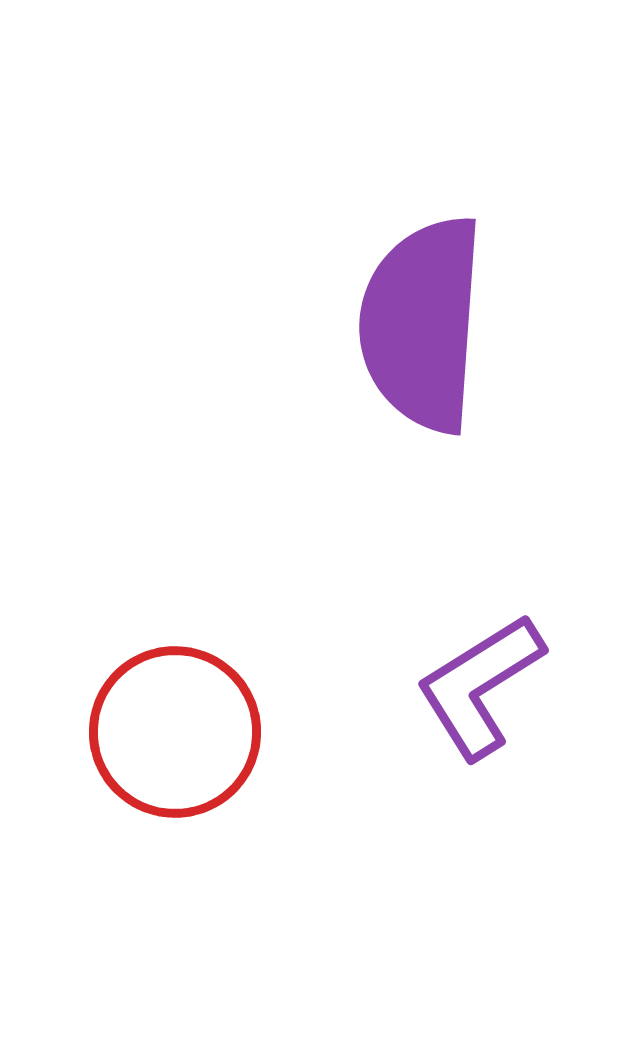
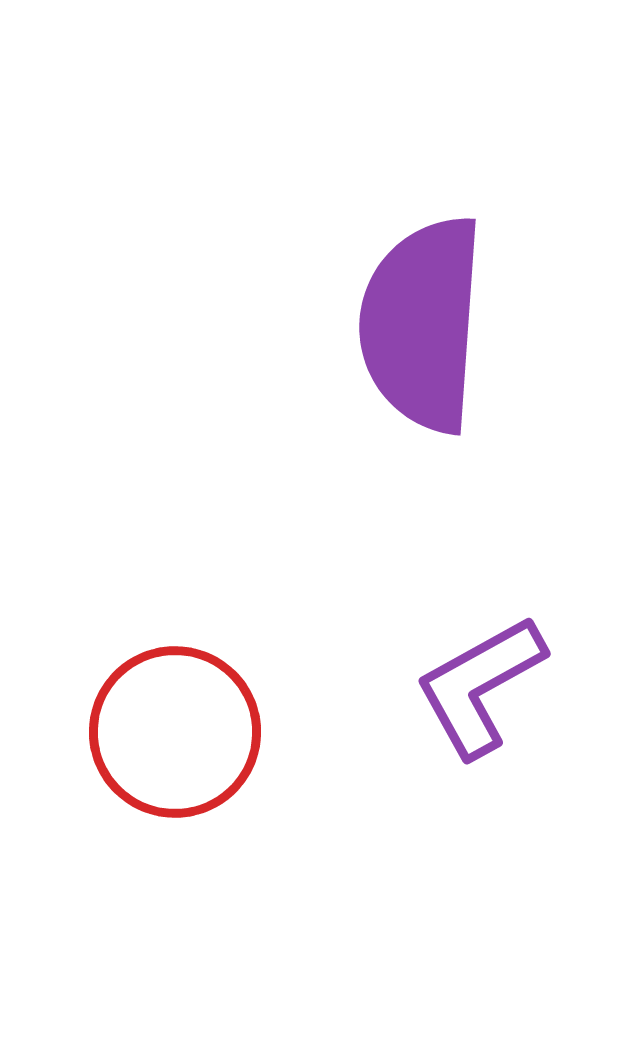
purple L-shape: rotated 3 degrees clockwise
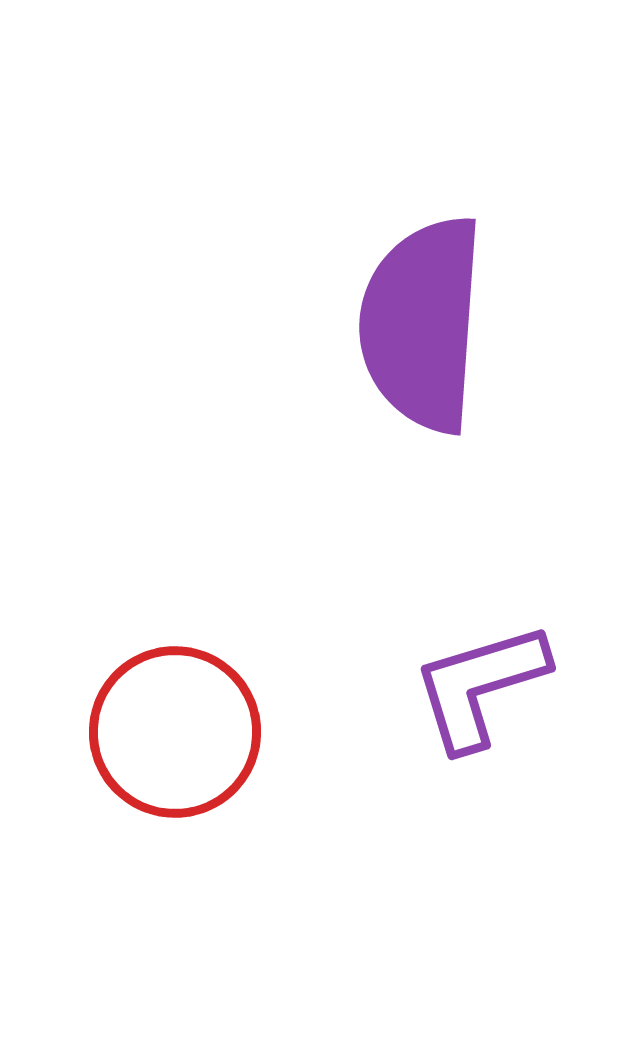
purple L-shape: rotated 12 degrees clockwise
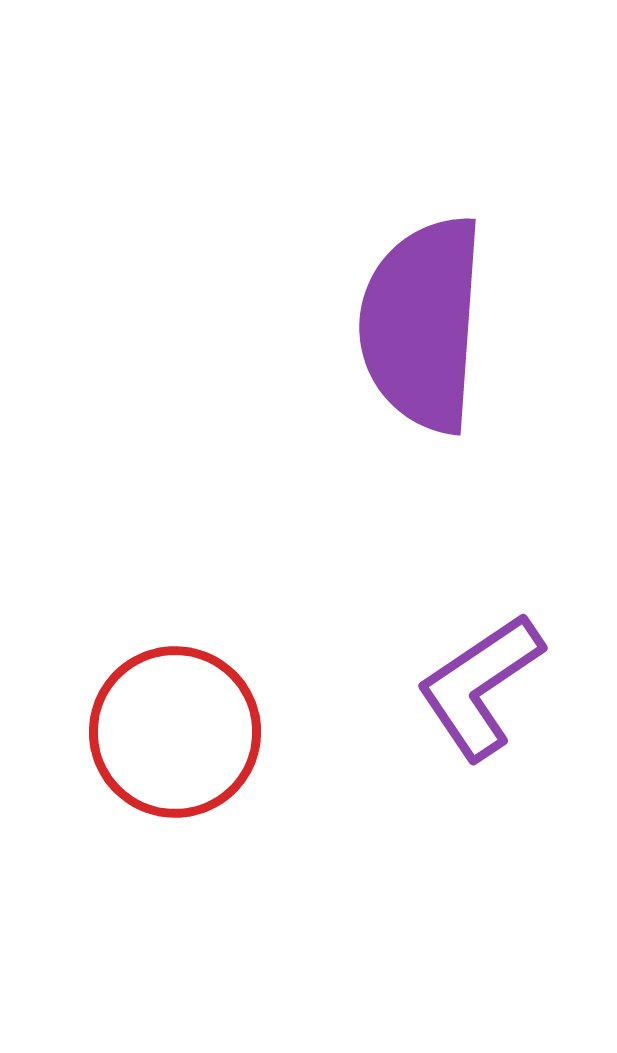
purple L-shape: rotated 17 degrees counterclockwise
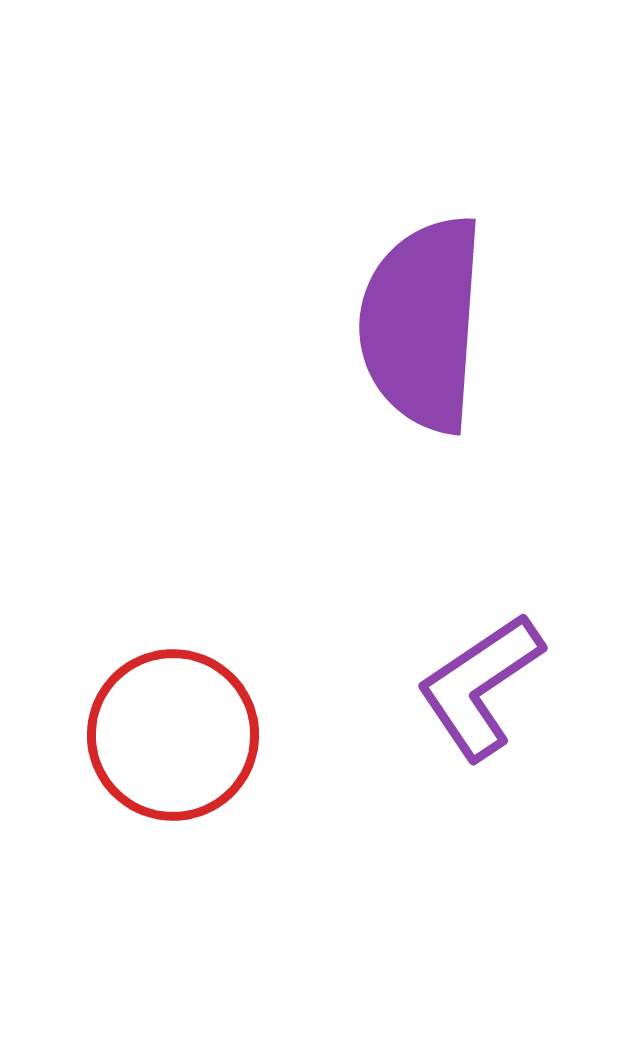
red circle: moved 2 px left, 3 px down
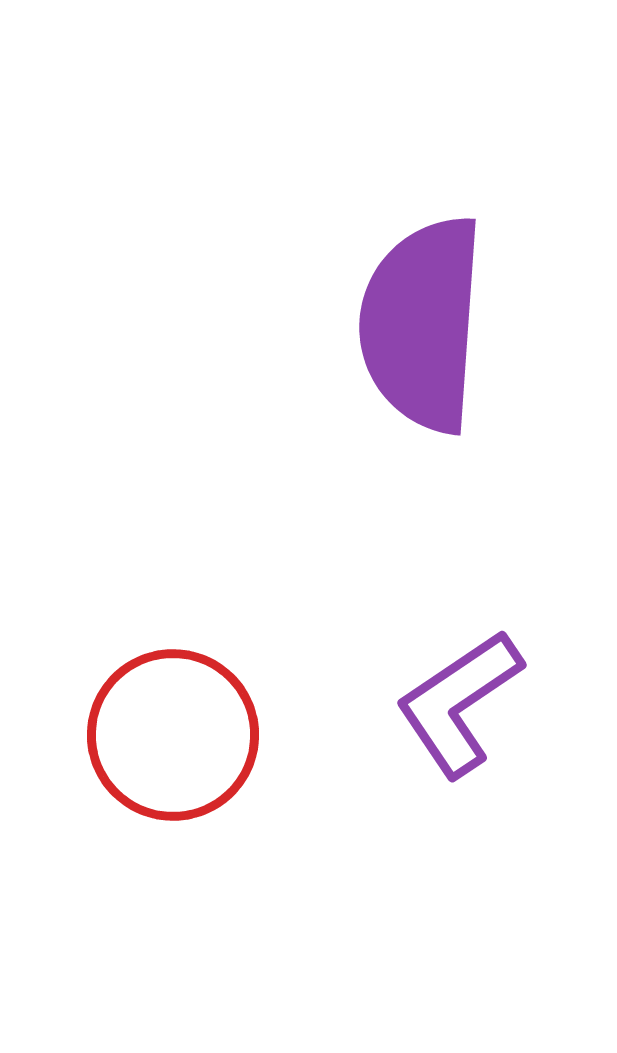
purple L-shape: moved 21 px left, 17 px down
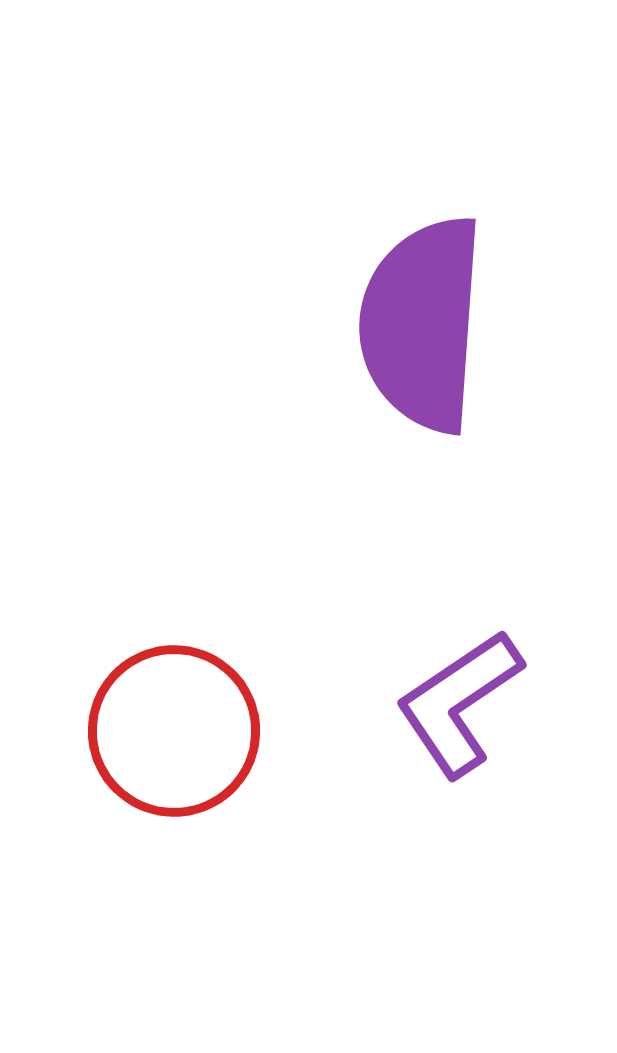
red circle: moved 1 px right, 4 px up
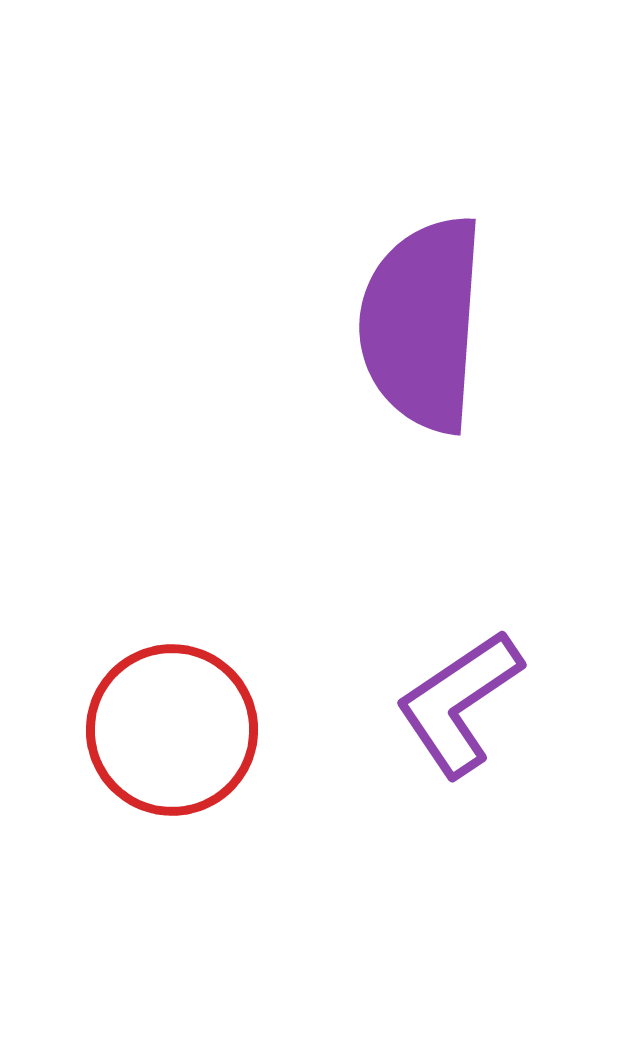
red circle: moved 2 px left, 1 px up
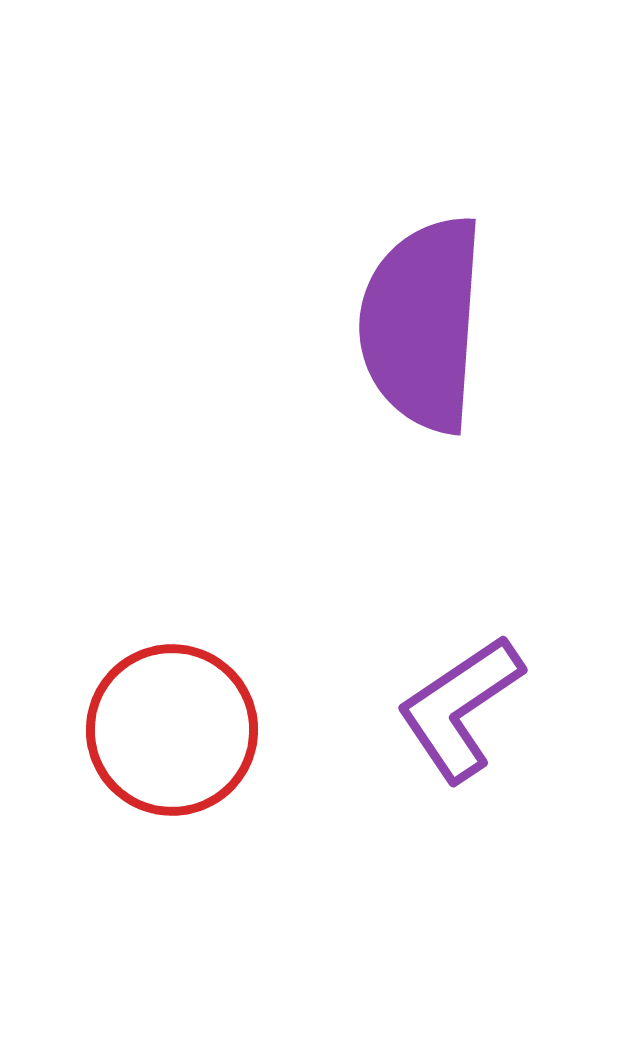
purple L-shape: moved 1 px right, 5 px down
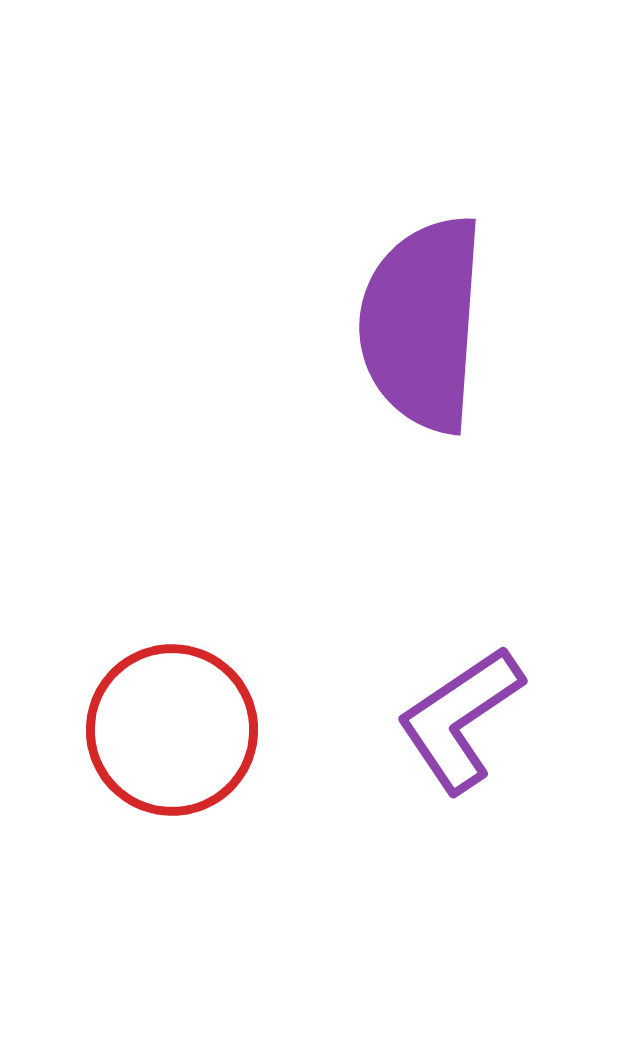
purple L-shape: moved 11 px down
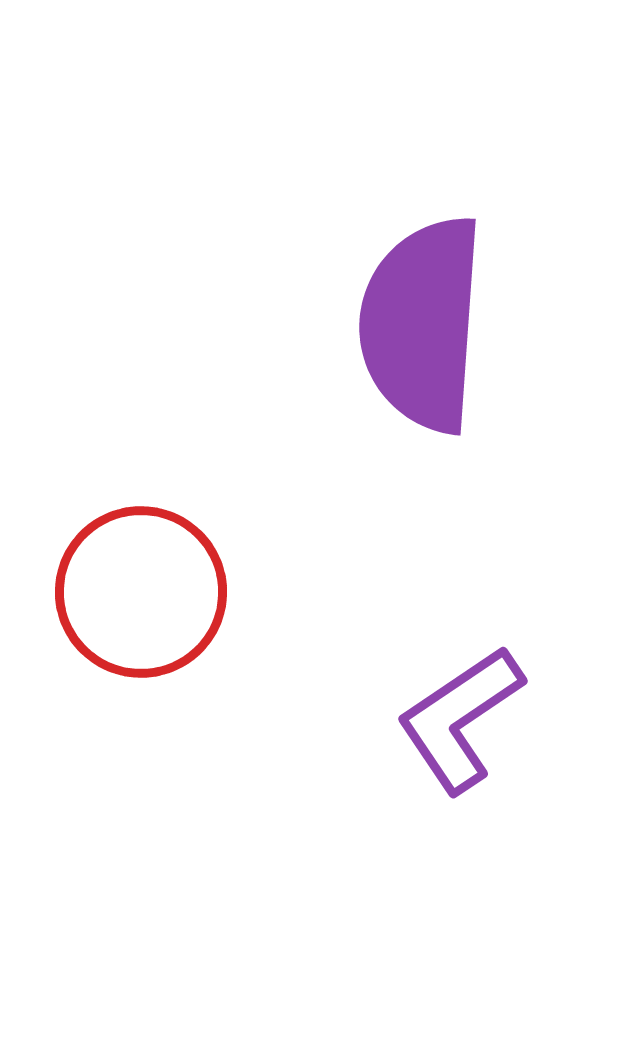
red circle: moved 31 px left, 138 px up
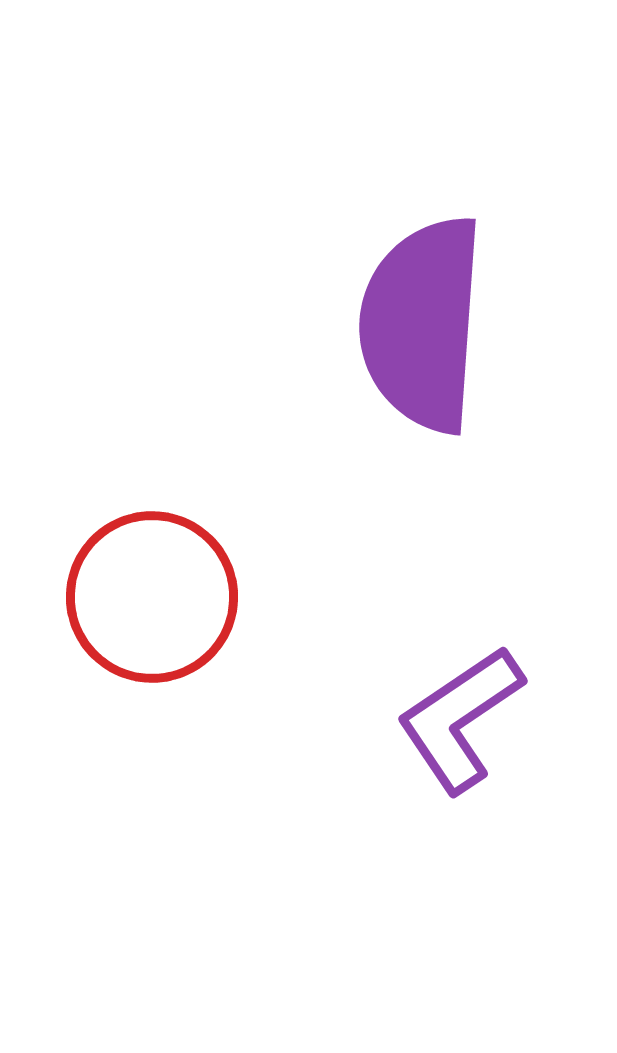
red circle: moved 11 px right, 5 px down
